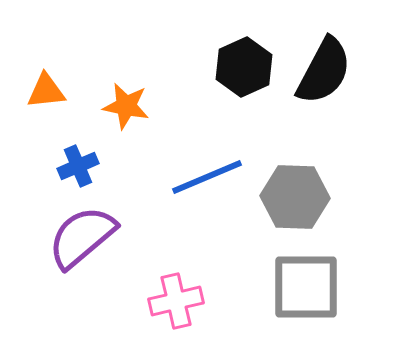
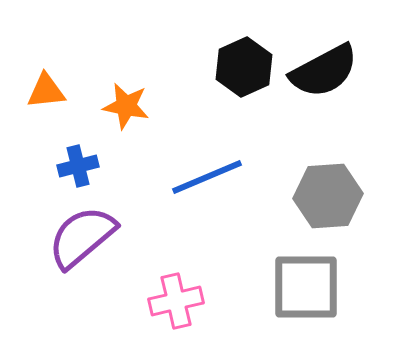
black semicircle: rotated 34 degrees clockwise
blue cross: rotated 9 degrees clockwise
gray hexagon: moved 33 px right, 1 px up; rotated 6 degrees counterclockwise
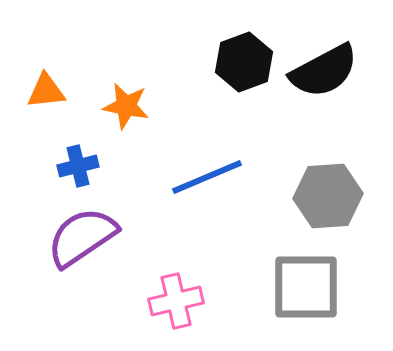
black hexagon: moved 5 px up; rotated 4 degrees clockwise
purple semicircle: rotated 6 degrees clockwise
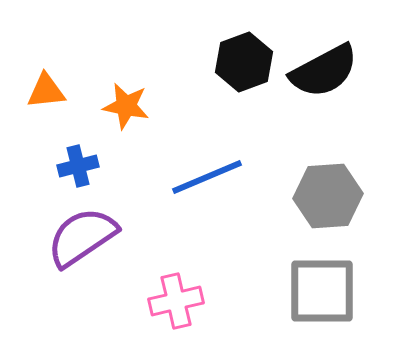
gray square: moved 16 px right, 4 px down
